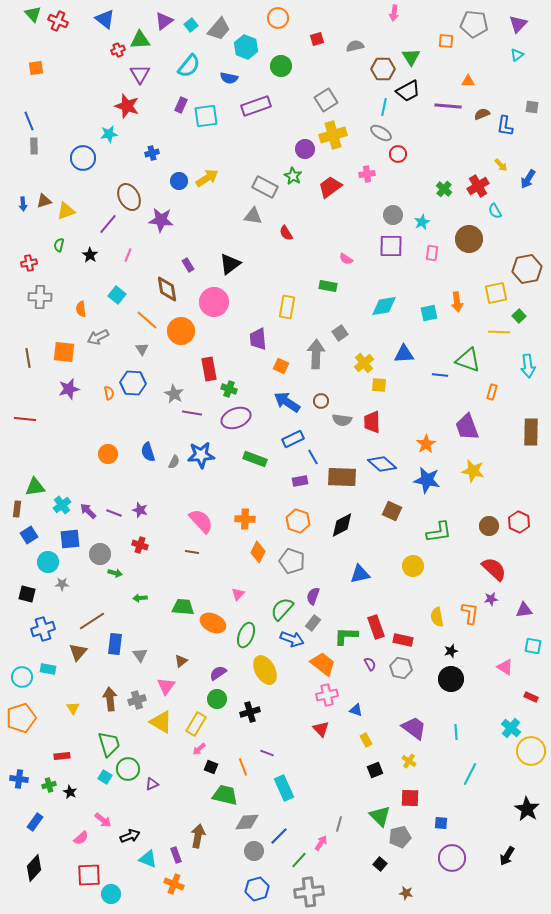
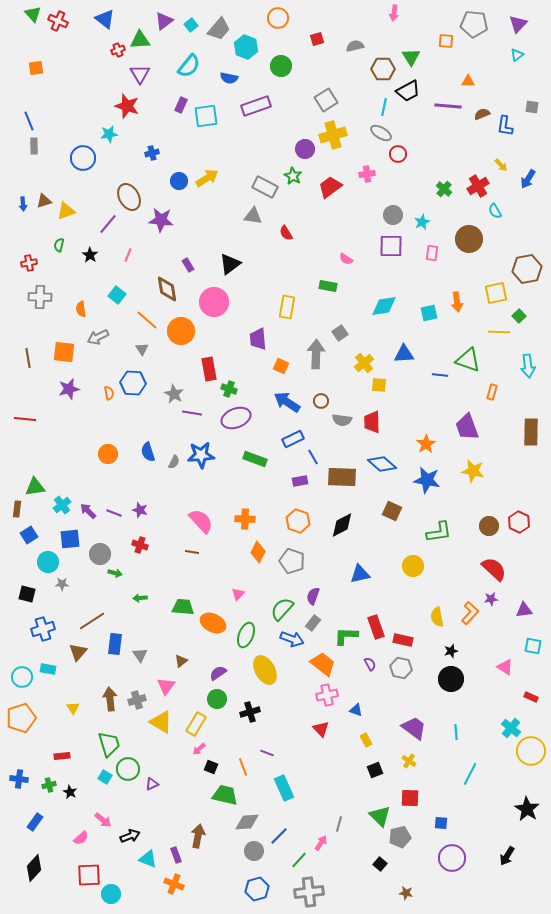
orange L-shape at (470, 613): rotated 35 degrees clockwise
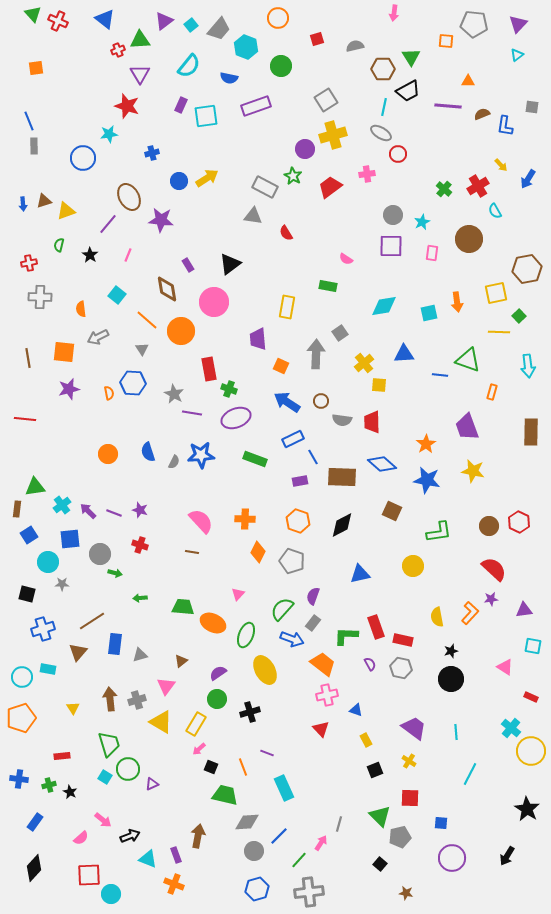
gray triangle at (140, 655): rotated 49 degrees clockwise
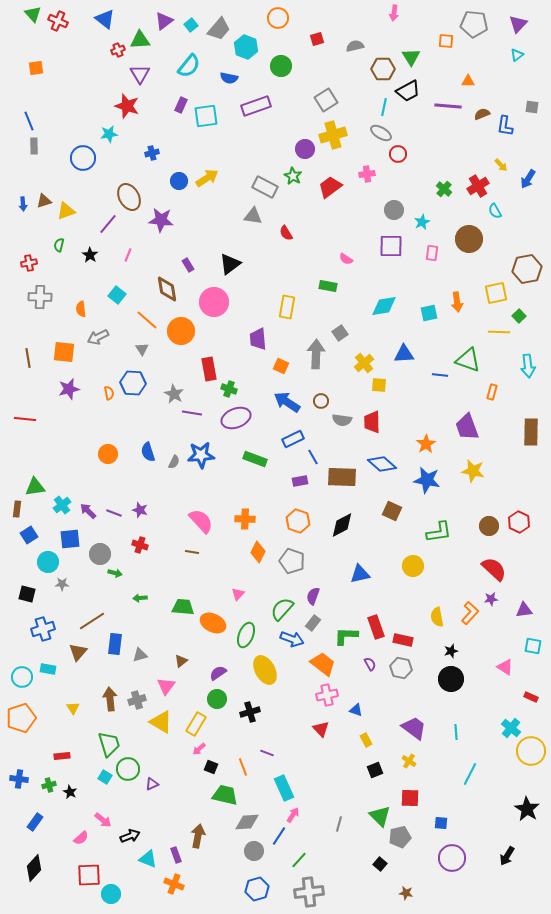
gray circle at (393, 215): moved 1 px right, 5 px up
blue line at (279, 836): rotated 12 degrees counterclockwise
pink arrow at (321, 843): moved 28 px left, 28 px up
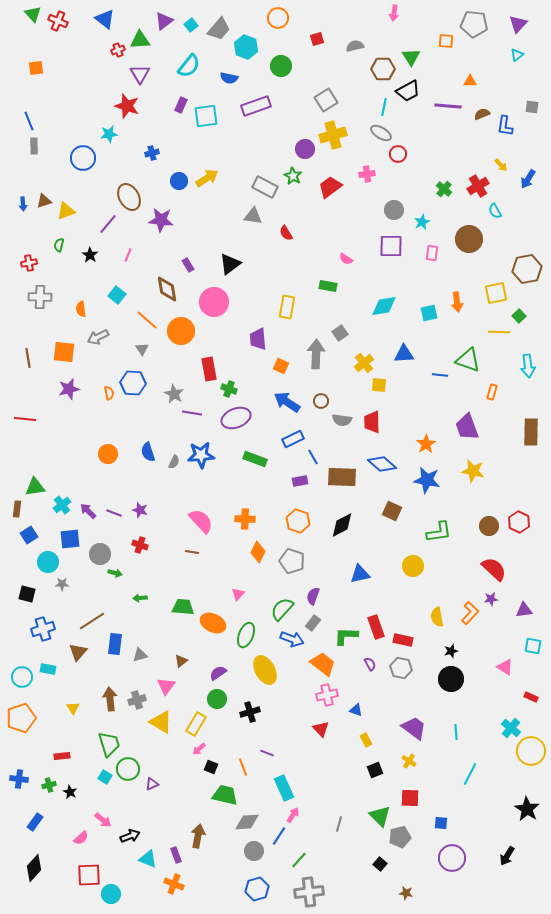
orange triangle at (468, 81): moved 2 px right
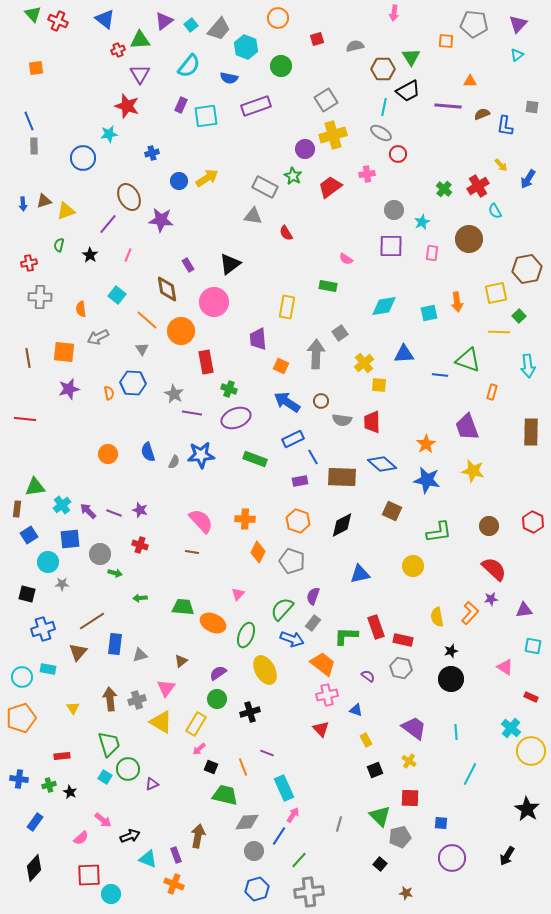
red rectangle at (209, 369): moved 3 px left, 7 px up
red hexagon at (519, 522): moved 14 px right
purple semicircle at (370, 664): moved 2 px left, 12 px down; rotated 24 degrees counterclockwise
pink triangle at (166, 686): moved 2 px down
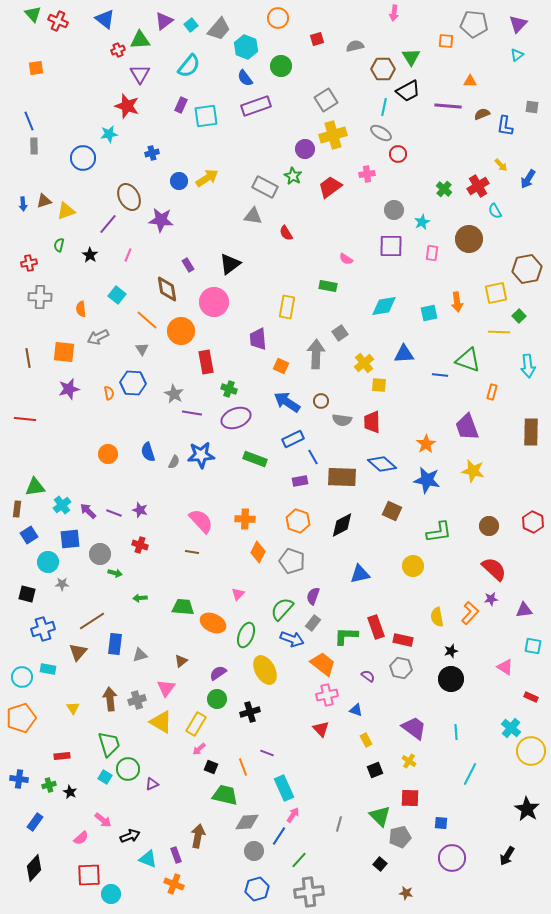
blue semicircle at (229, 78): moved 16 px right; rotated 42 degrees clockwise
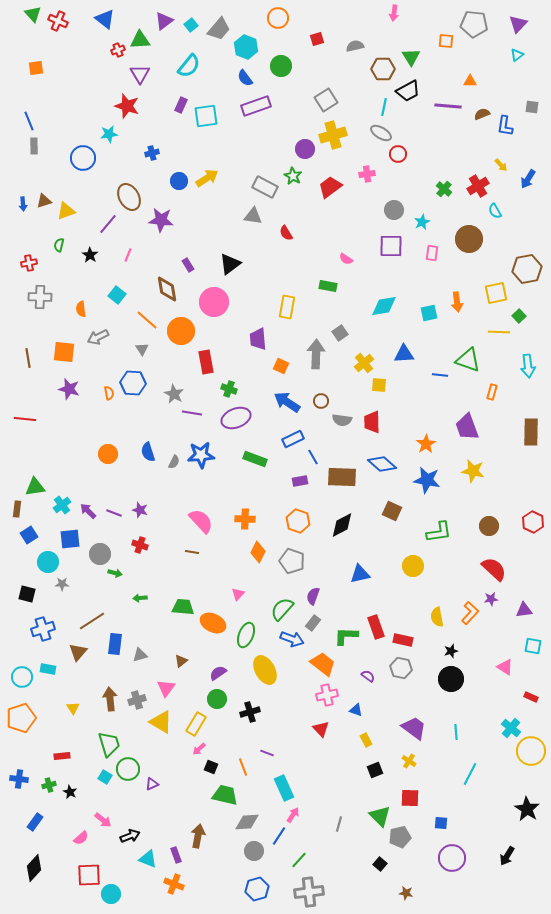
purple star at (69, 389): rotated 30 degrees clockwise
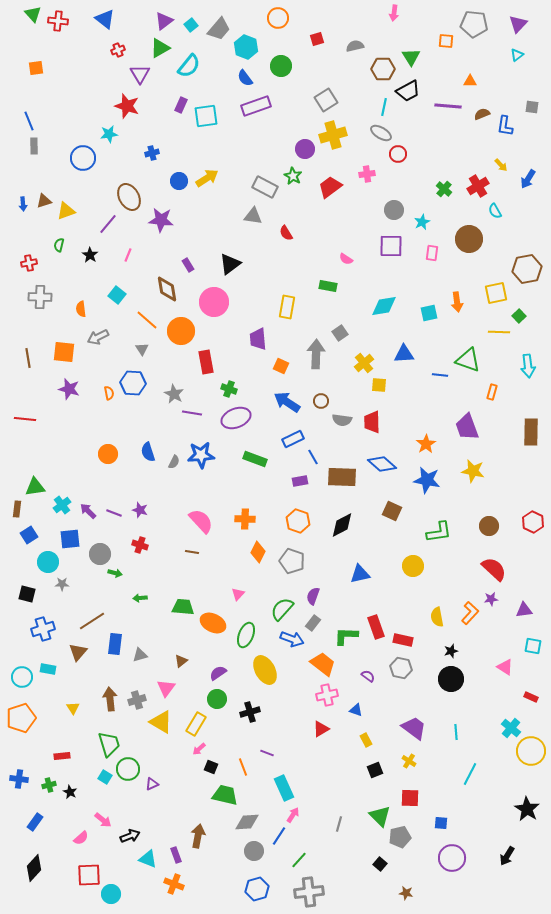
red cross at (58, 21): rotated 18 degrees counterclockwise
green triangle at (140, 40): moved 20 px right, 8 px down; rotated 25 degrees counterclockwise
red triangle at (321, 729): rotated 42 degrees clockwise
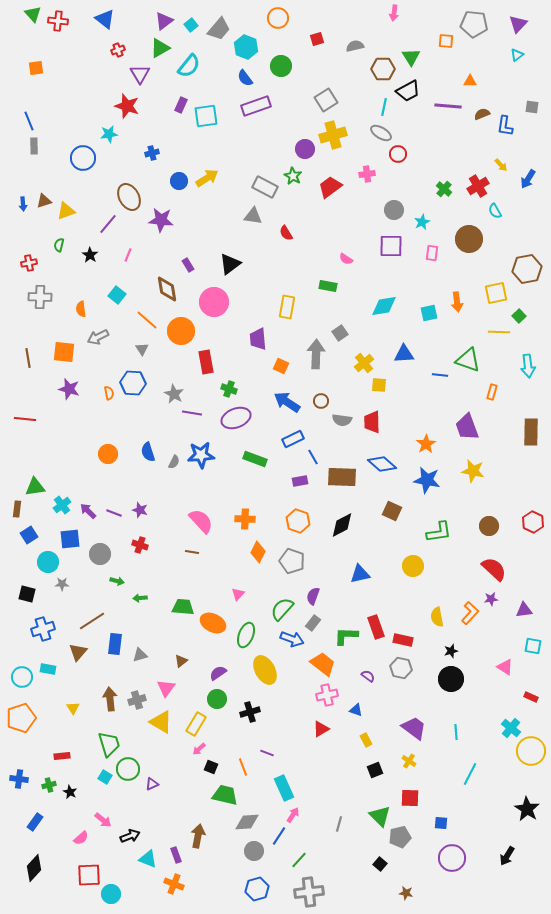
green arrow at (115, 573): moved 2 px right, 8 px down
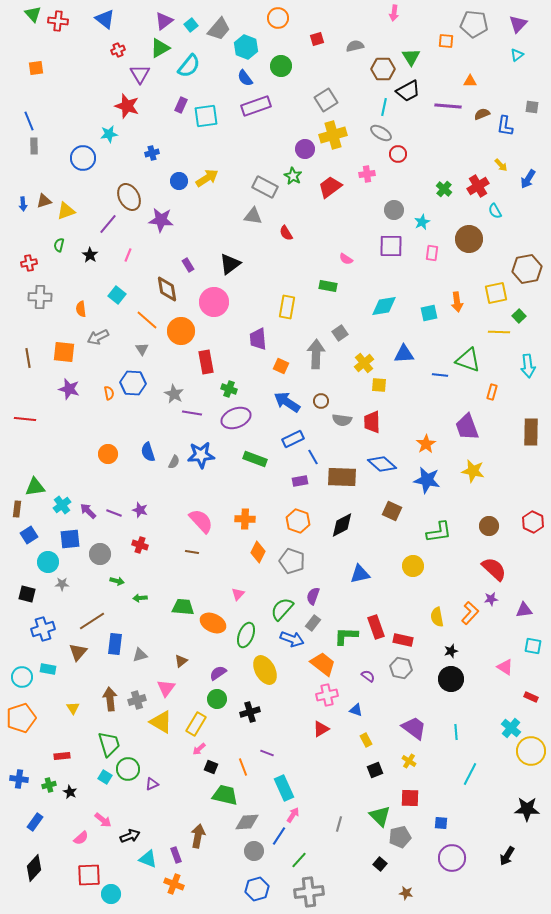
black star at (527, 809): rotated 30 degrees counterclockwise
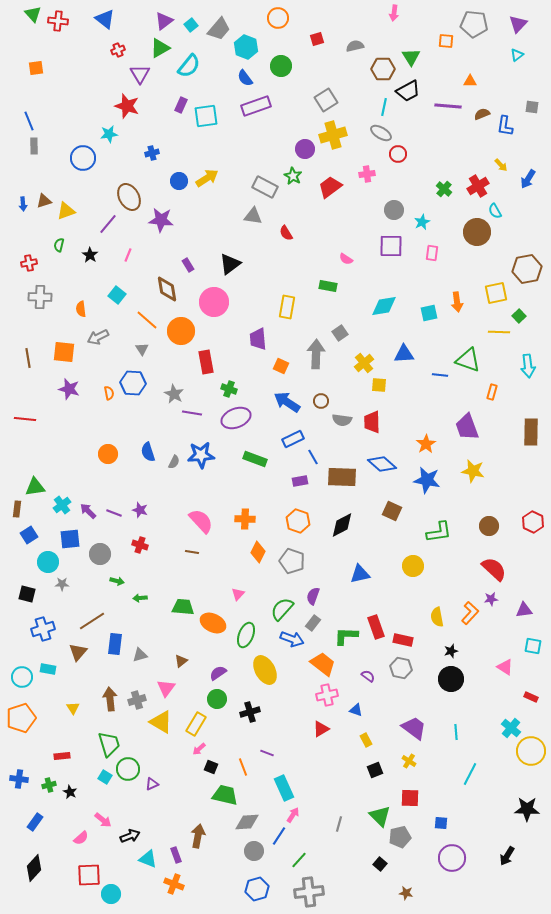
brown circle at (469, 239): moved 8 px right, 7 px up
